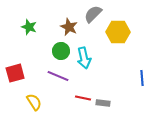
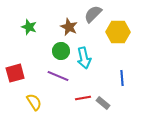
blue line: moved 20 px left
red line: rotated 21 degrees counterclockwise
gray rectangle: rotated 32 degrees clockwise
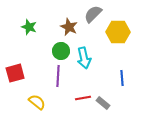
purple line: rotated 70 degrees clockwise
yellow semicircle: moved 3 px right; rotated 18 degrees counterclockwise
